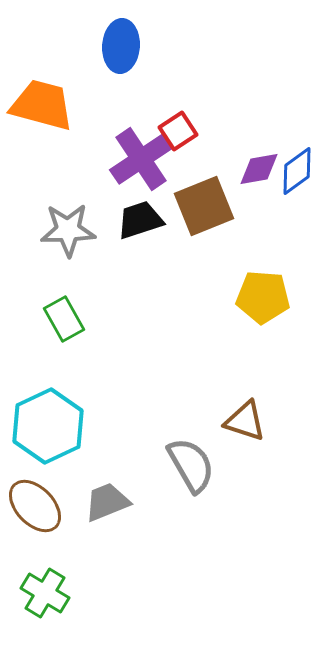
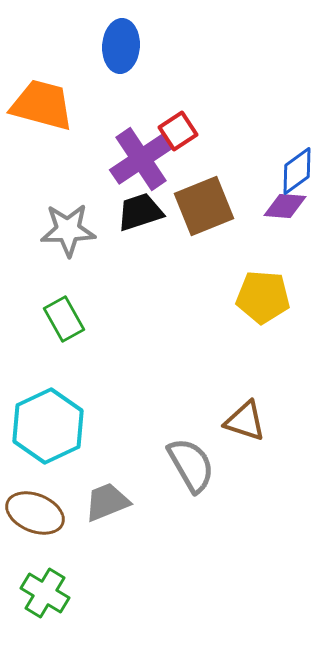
purple diamond: moved 26 px right, 37 px down; rotated 15 degrees clockwise
black trapezoid: moved 8 px up
brown ellipse: moved 7 px down; rotated 24 degrees counterclockwise
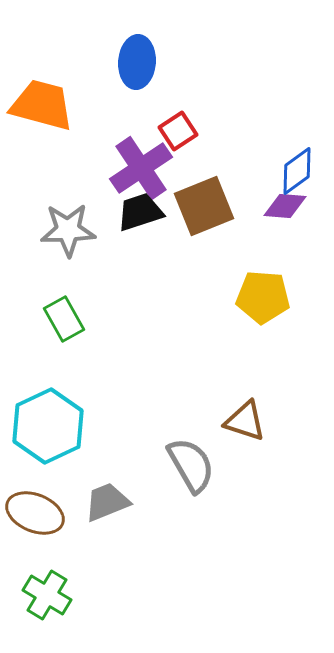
blue ellipse: moved 16 px right, 16 px down
purple cross: moved 9 px down
green cross: moved 2 px right, 2 px down
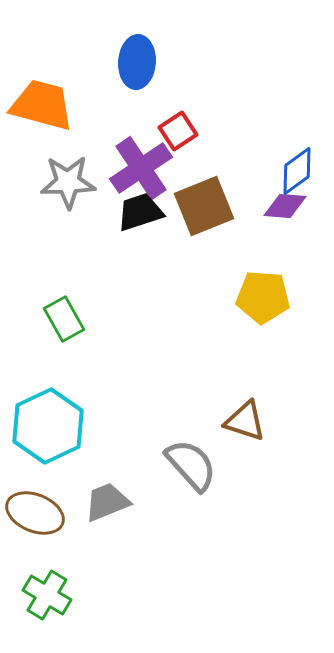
gray star: moved 48 px up
gray semicircle: rotated 12 degrees counterclockwise
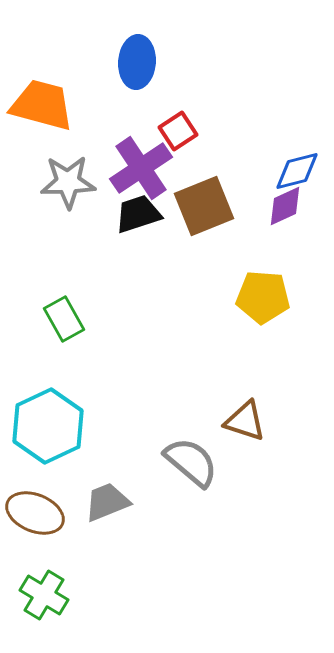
blue diamond: rotated 21 degrees clockwise
purple diamond: rotated 30 degrees counterclockwise
black trapezoid: moved 2 px left, 2 px down
gray semicircle: moved 3 px up; rotated 8 degrees counterclockwise
green cross: moved 3 px left
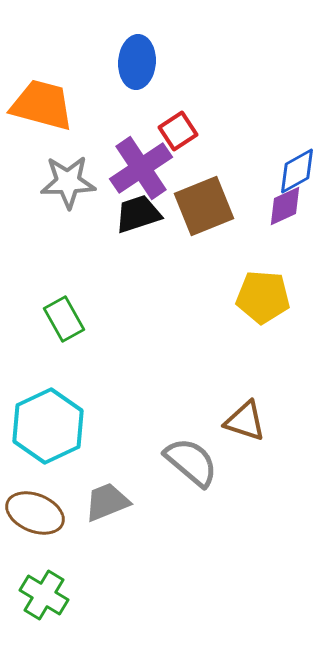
blue diamond: rotated 15 degrees counterclockwise
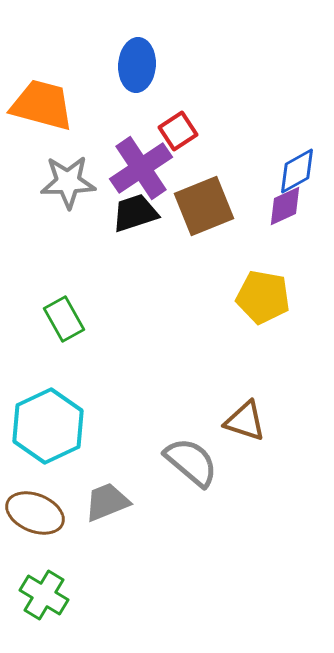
blue ellipse: moved 3 px down
black trapezoid: moved 3 px left, 1 px up
yellow pentagon: rotated 6 degrees clockwise
